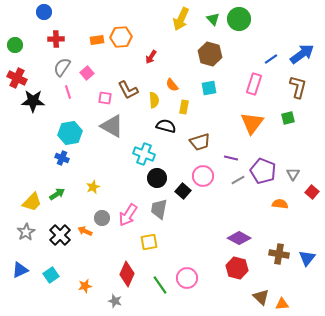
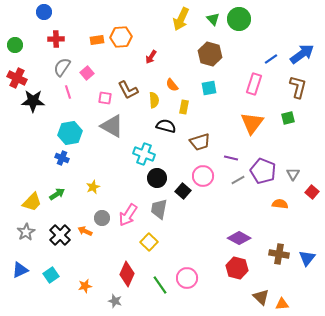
yellow square at (149, 242): rotated 36 degrees counterclockwise
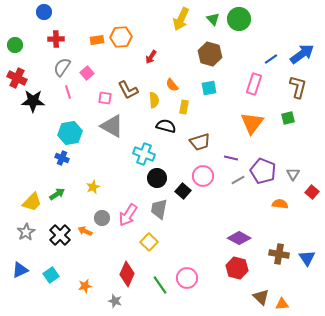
blue triangle at (307, 258): rotated 12 degrees counterclockwise
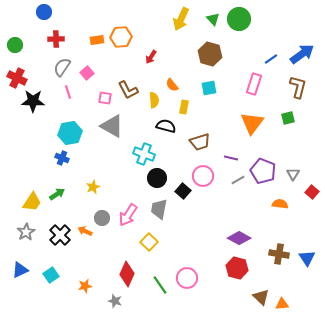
yellow trapezoid at (32, 202): rotated 10 degrees counterclockwise
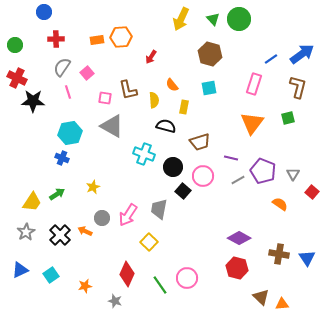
brown L-shape at (128, 90): rotated 15 degrees clockwise
black circle at (157, 178): moved 16 px right, 11 px up
orange semicircle at (280, 204): rotated 28 degrees clockwise
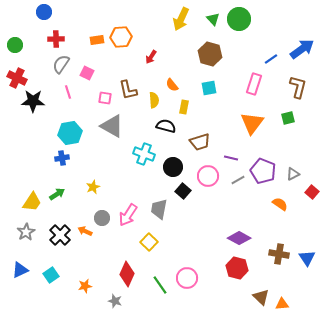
blue arrow at (302, 54): moved 5 px up
gray semicircle at (62, 67): moved 1 px left, 3 px up
pink square at (87, 73): rotated 24 degrees counterclockwise
blue cross at (62, 158): rotated 32 degrees counterclockwise
gray triangle at (293, 174): rotated 32 degrees clockwise
pink circle at (203, 176): moved 5 px right
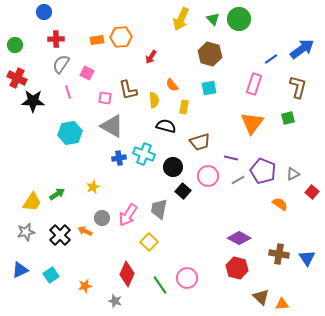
blue cross at (62, 158): moved 57 px right
gray star at (26, 232): rotated 18 degrees clockwise
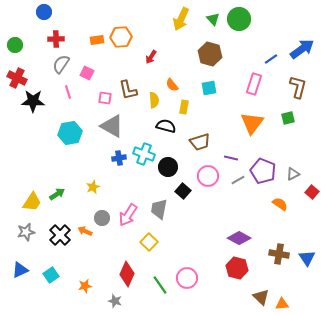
black circle at (173, 167): moved 5 px left
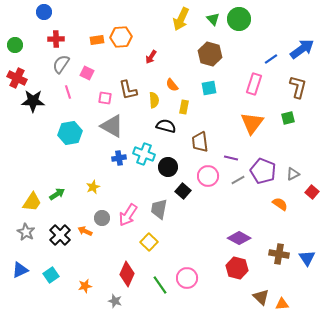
brown trapezoid at (200, 142): rotated 100 degrees clockwise
gray star at (26, 232): rotated 30 degrees counterclockwise
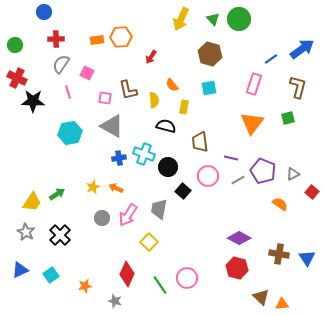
orange arrow at (85, 231): moved 31 px right, 43 px up
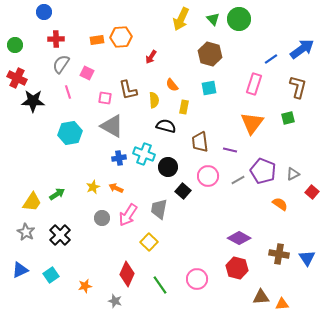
purple line at (231, 158): moved 1 px left, 8 px up
pink circle at (187, 278): moved 10 px right, 1 px down
brown triangle at (261, 297): rotated 48 degrees counterclockwise
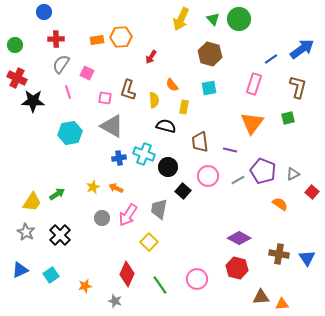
brown L-shape at (128, 90): rotated 30 degrees clockwise
